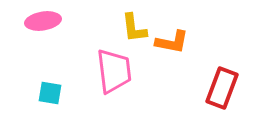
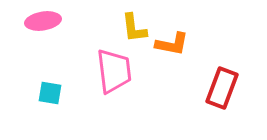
orange L-shape: moved 2 px down
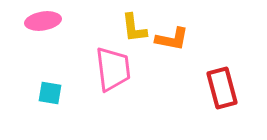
orange L-shape: moved 5 px up
pink trapezoid: moved 1 px left, 2 px up
red rectangle: rotated 36 degrees counterclockwise
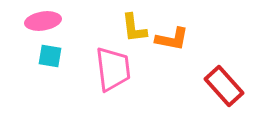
red rectangle: moved 2 px right, 2 px up; rotated 27 degrees counterclockwise
cyan square: moved 37 px up
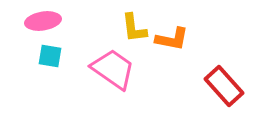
pink trapezoid: rotated 48 degrees counterclockwise
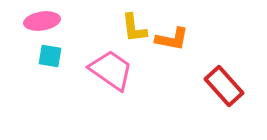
pink ellipse: moved 1 px left
pink trapezoid: moved 2 px left, 1 px down
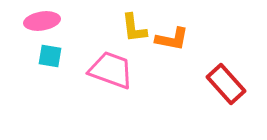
pink trapezoid: rotated 15 degrees counterclockwise
red rectangle: moved 2 px right, 2 px up
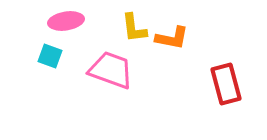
pink ellipse: moved 24 px right
orange L-shape: moved 1 px up
cyan square: rotated 10 degrees clockwise
red rectangle: rotated 27 degrees clockwise
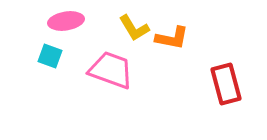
yellow L-shape: rotated 24 degrees counterclockwise
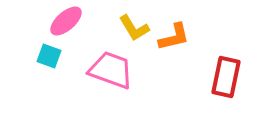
pink ellipse: rotated 32 degrees counterclockwise
orange L-shape: moved 2 px right, 1 px up; rotated 24 degrees counterclockwise
cyan square: moved 1 px left
red rectangle: moved 7 px up; rotated 27 degrees clockwise
